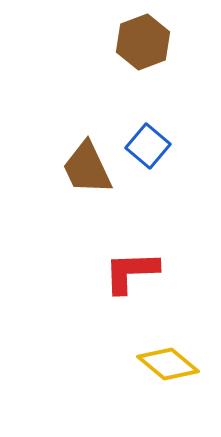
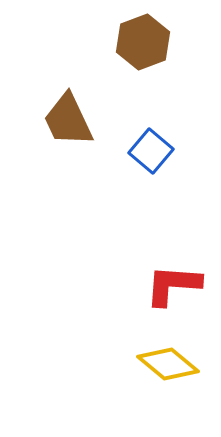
blue square: moved 3 px right, 5 px down
brown trapezoid: moved 19 px left, 48 px up
red L-shape: moved 42 px right, 13 px down; rotated 6 degrees clockwise
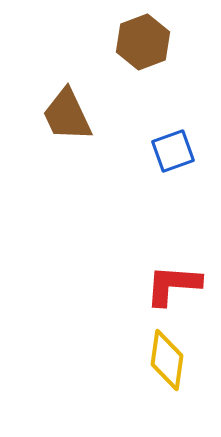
brown trapezoid: moved 1 px left, 5 px up
blue square: moved 22 px right; rotated 30 degrees clockwise
yellow diamond: moved 1 px left, 4 px up; rotated 58 degrees clockwise
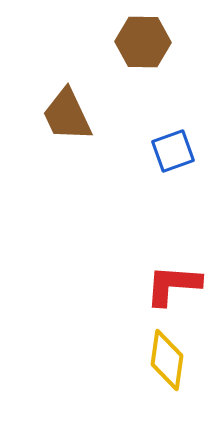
brown hexagon: rotated 22 degrees clockwise
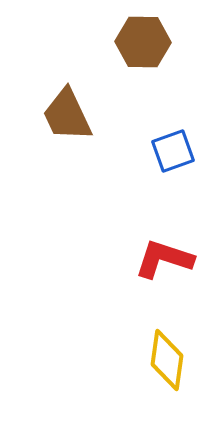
red L-shape: moved 9 px left, 26 px up; rotated 14 degrees clockwise
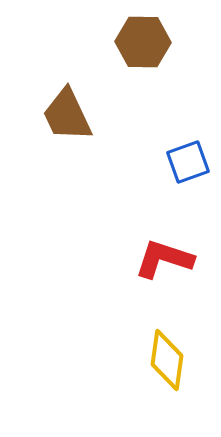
blue square: moved 15 px right, 11 px down
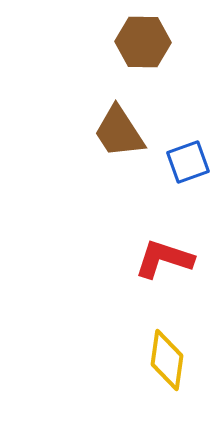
brown trapezoid: moved 52 px right, 17 px down; rotated 8 degrees counterclockwise
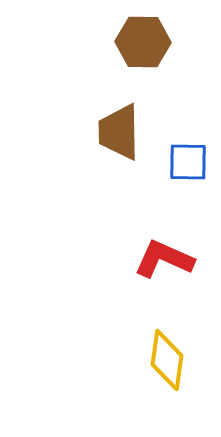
brown trapezoid: rotated 32 degrees clockwise
blue square: rotated 21 degrees clockwise
red L-shape: rotated 6 degrees clockwise
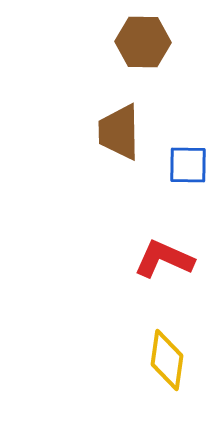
blue square: moved 3 px down
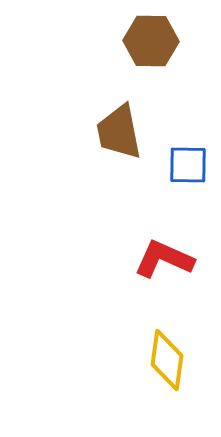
brown hexagon: moved 8 px right, 1 px up
brown trapezoid: rotated 10 degrees counterclockwise
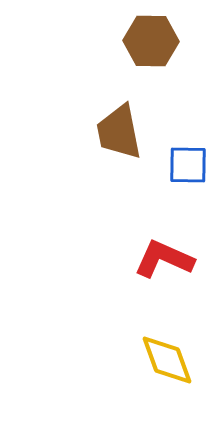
yellow diamond: rotated 28 degrees counterclockwise
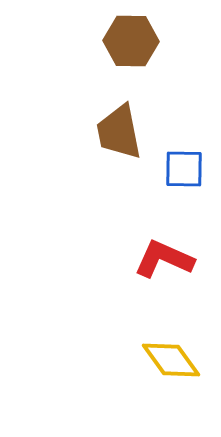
brown hexagon: moved 20 px left
blue square: moved 4 px left, 4 px down
yellow diamond: moved 4 px right; rotated 16 degrees counterclockwise
